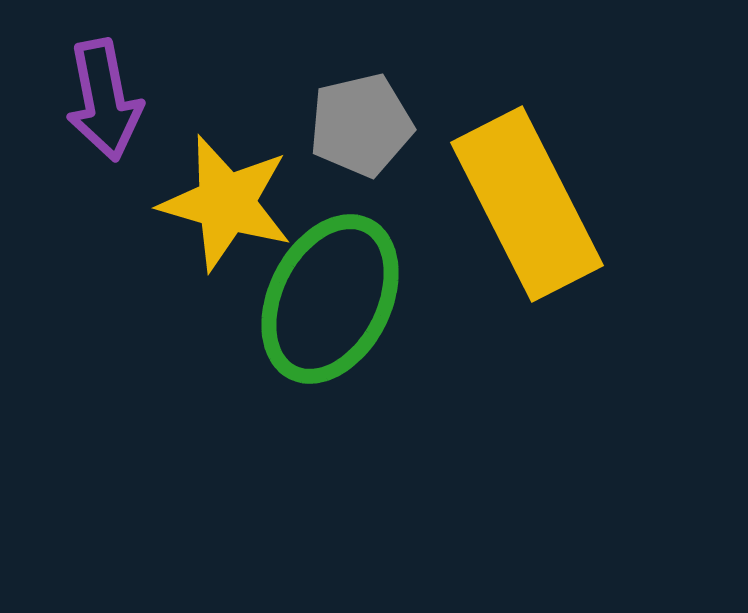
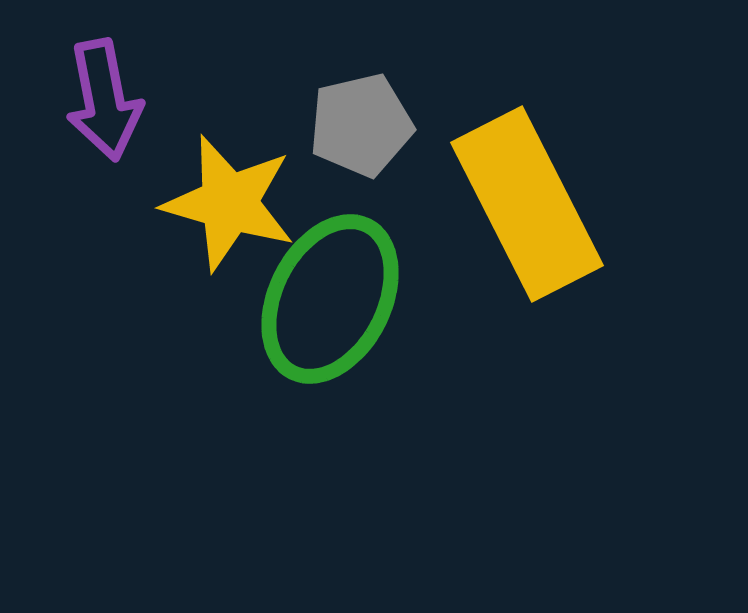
yellow star: moved 3 px right
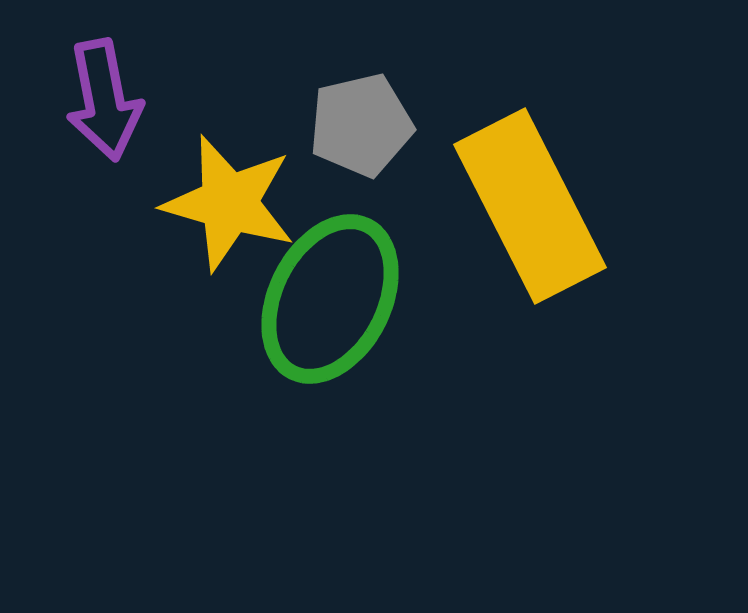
yellow rectangle: moved 3 px right, 2 px down
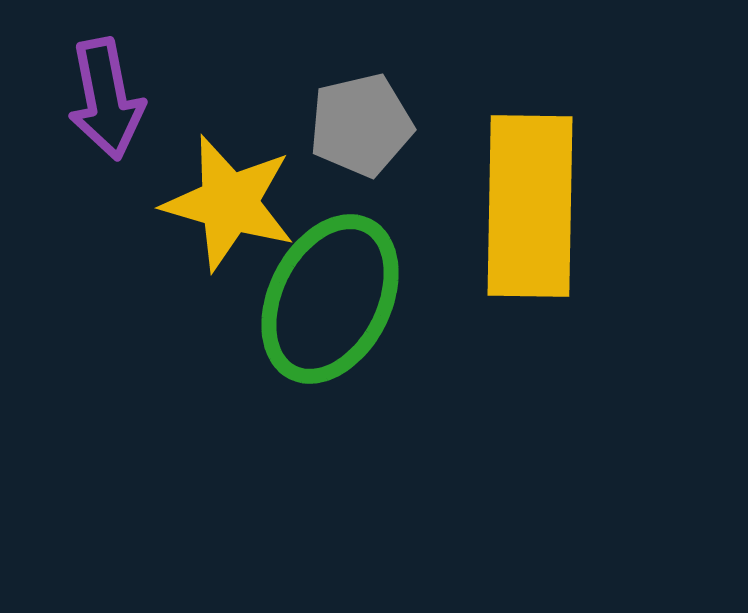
purple arrow: moved 2 px right, 1 px up
yellow rectangle: rotated 28 degrees clockwise
